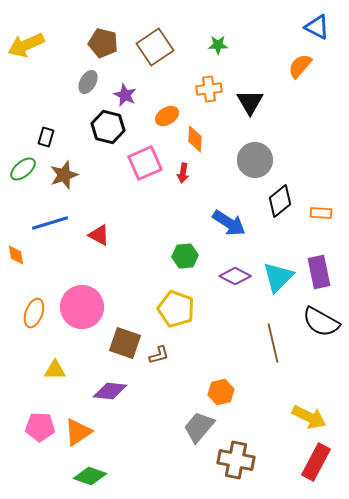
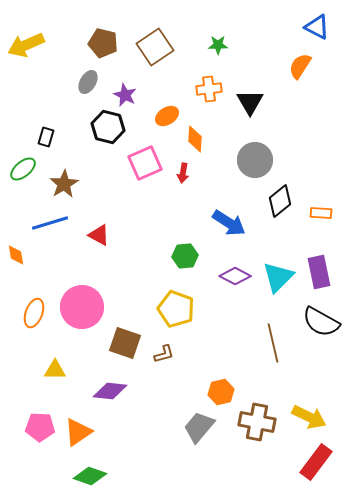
orange semicircle at (300, 66): rotated 8 degrees counterclockwise
brown star at (64, 175): moved 9 px down; rotated 12 degrees counterclockwise
brown L-shape at (159, 355): moved 5 px right, 1 px up
brown cross at (236, 460): moved 21 px right, 38 px up
red rectangle at (316, 462): rotated 9 degrees clockwise
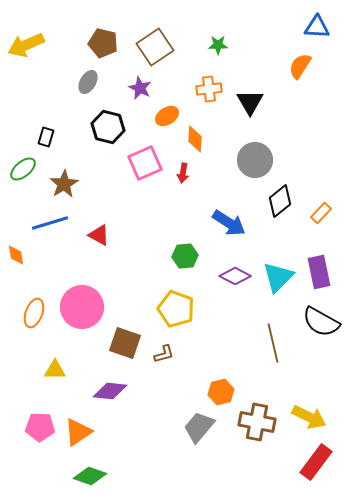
blue triangle at (317, 27): rotated 24 degrees counterclockwise
purple star at (125, 95): moved 15 px right, 7 px up
orange rectangle at (321, 213): rotated 50 degrees counterclockwise
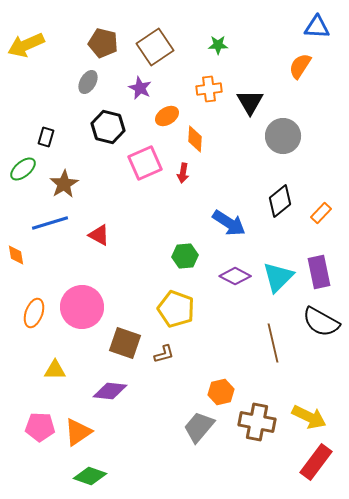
gray circle at (255, 160): moved 28 px right, 24 px up
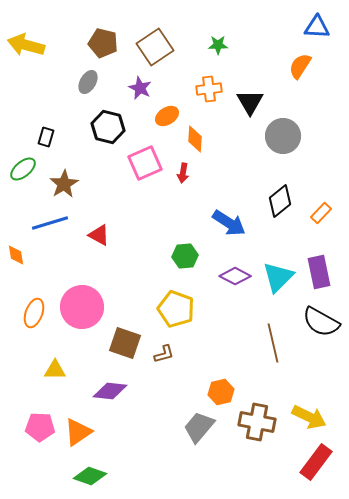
yellow arrow at (26, 45): rotated 39 degrees clockwise
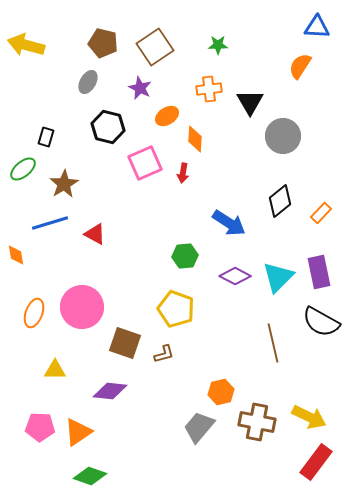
red triangle at (99, 235): moved 4 px left, 1 px up
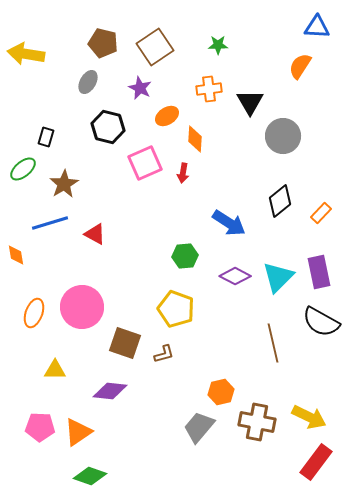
yellow arrow at (26, 45): moved 9 px down; rotated 6 degrees counterclockwise
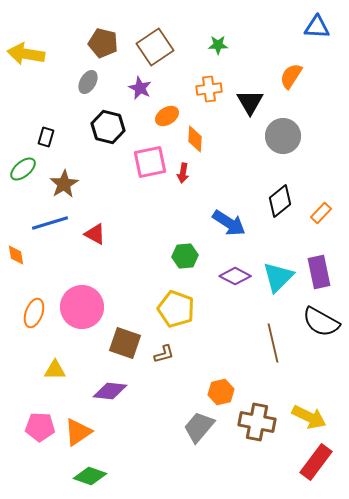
orange semicircle at (300, 66): moved 9 px left, 10 px down
pink square at (145, 163): moved 5 px right, 1 px up; rotated 12 degrees clockwise
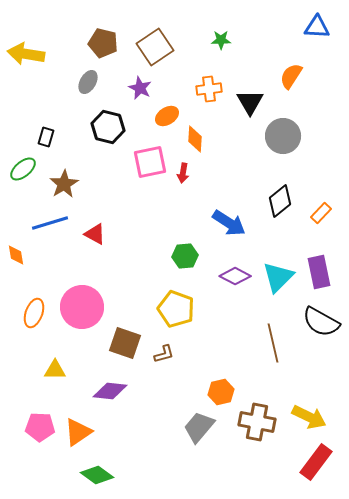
green star at (218, 45): moved 3 px right, 5 px up
green diamond at (90, 476): moved 7 px right, 1 px up; rotated 16 degrees clockwise
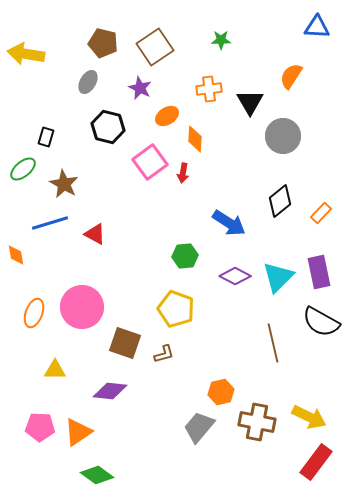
pink square at (150, 162): rotated 24 degrees counterclockwise
brown star at (64, 184): rotated 12 degrees counterclockwise
